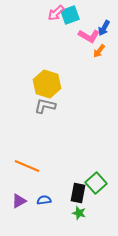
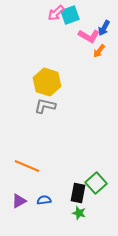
yellow hexagon: moved 2 px up
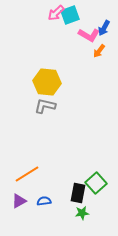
pink L-shape: moved 1 px up
yellow hexagon: rotated 12 degrees counterclockwise
orange line: moved 8 px down; rotated 55 degrees counterclockwise
blue semicircle: moved 1 px down
green star: moved 3 px right; rotated 24 degrees counterclockwise
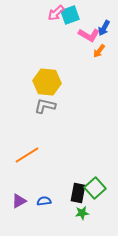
orange line: moved 19 px up
green square: moved 1 px left, 5 px down
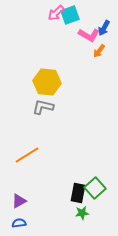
gray L-shape: moved 2 px left, 1 px down
blue semicircle: moved 25 px left, 22 px down
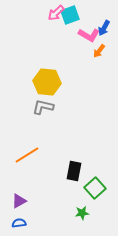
black rectangle: moved 4 px left, 22 px up
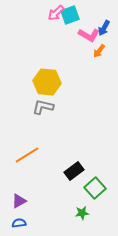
black rectangle: rotated 42 degrees clockwise
